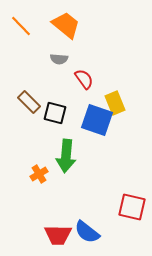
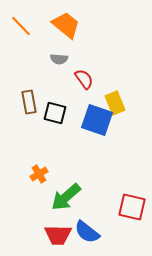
brown rectangle: rotated 35 degrees clockwise
green arrow: moved 41 px down; rotated 44 degrees clockwise
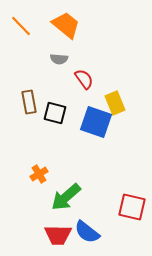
blue square: moved 1 px left, 2 px down
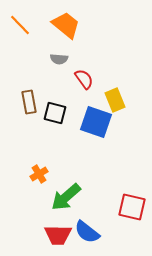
orange line: moved 1 px left, 1 px up
yellow rectangle: moved 3 px up
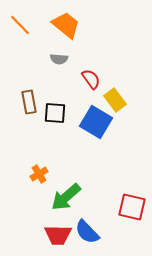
red semicircle: moved 7 px right
yellow rectangle: rotated 15 degrees counterclockwise
black square: rotated 10 degrees counterclockwise
blue square: rotated 12 degrees clockwise
blue semicircle: rotated 8 degrees clockwise
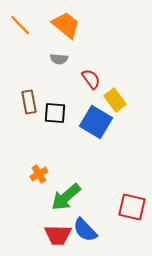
blue semicircle: moved 2 px left, 2 px up
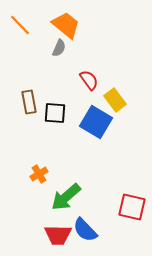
gray semicircle: moved 11 px up; rotated 72 degrees counterclockwise
red semicircle: moved 2 px left, 1 px down
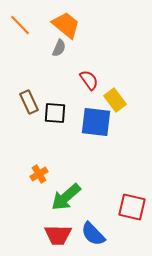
brown rectangle: rotated 15 degrees counterclockwise
blue square: rotated 24 degrees counterclockwise
blue semicircle: moved 8 px right, 4 px down
